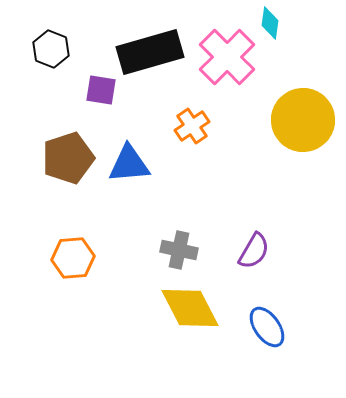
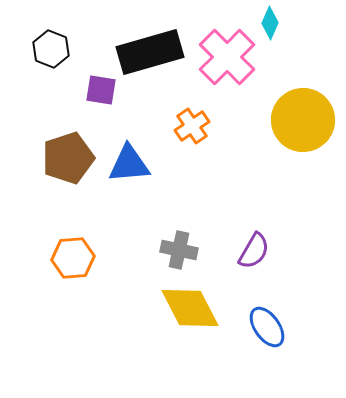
cyan diamond: rotated 16 degrees clockwise
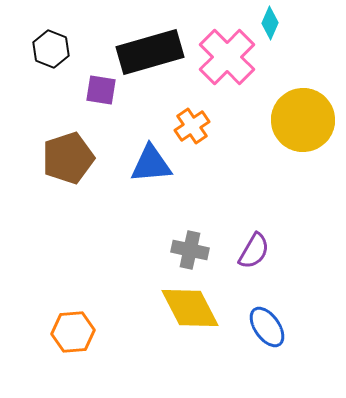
blue triangle: moved 22 px right
gray cross: moved 11 px right
orange hexagon: moved 74 px down
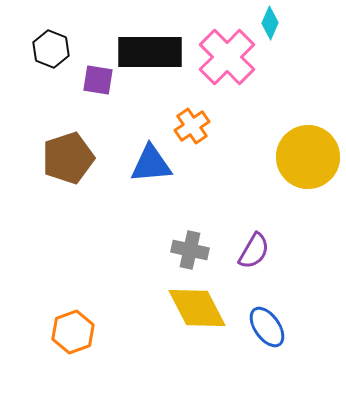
black rectangle: rotated 16 degrees clockwise
purple square: moved 3 px left, 10 px up
yellow circle: moved 5 px right, 37 px down
yellow diamond: moved 7 px right
orange hexagon: rotated 15 degrees counterclockwise
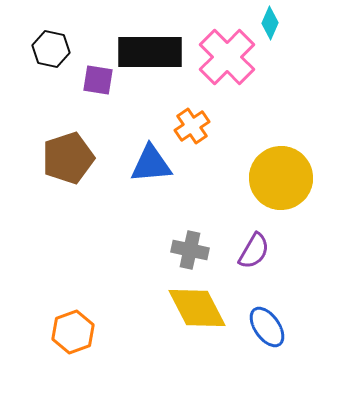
black hexagon: rotated 9 degrees counterclockwise
yellow circle: moved 27 px left, 21 px down
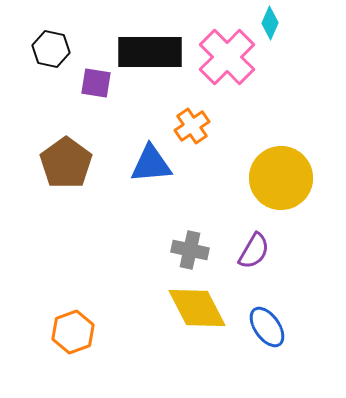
purple square: moved 2 px left, 3 px down
brown pentagon: moved 2 px left, 5 px down; rotated 18 degrees counterclockwise
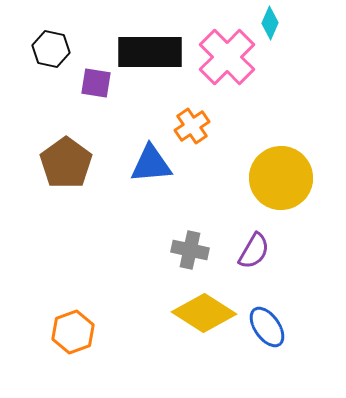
yellow diamond: moved 7 px right, 5 px down; rotated 30 degrees counterclockwise
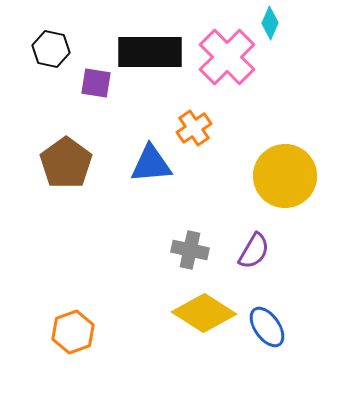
orange cross: moved 2 px right, 2 px down
yellow circle: moved 4 px right, 2 px up
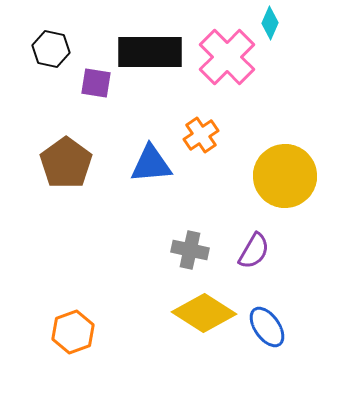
orange cross: moved 7 px right, 7 px down
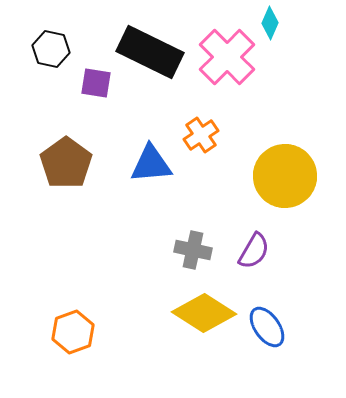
black rectangle: rotated 26 degrees clockwise
gray cross: moved 3 px right
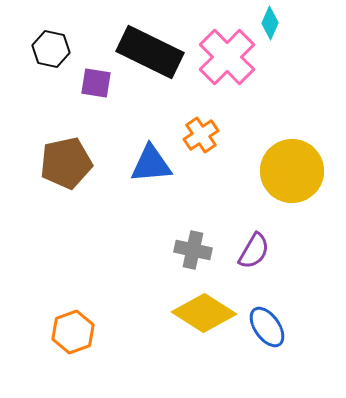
brown pentagon: rotated 24 degrees clockwise
yellow circle: moved 7 px right, 5 px up
